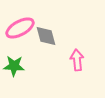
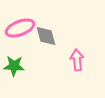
pink ellipse: rotated 8 degrees clockwise
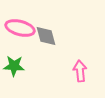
pink ellipse: rotated 36 degrees clockwise
pink arrow: moved 3 px right, 11 px down
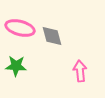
gray diamond: moved 6 px right
green star: moved 2 px right
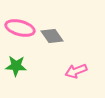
gray diamond: rotated 20 degrees counterclockwise
pink arrow: moved 4 px left; rotated 105 degrees counterclockwise
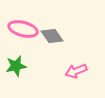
pink ellipse: moved 3 px right, 1 px down
green star: rotated 15 degrees counterclockwise
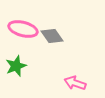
green star: rotated 10 degrees counterclockwise
pink arrow: moved 1 px left, 12 px down; rotated 40 degrees clockwise
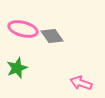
green star: moved 1 px right, 2 px down
pink arrow: moved 6 px right
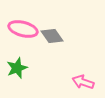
pink arrow: moved 2 px right, 1 px up
